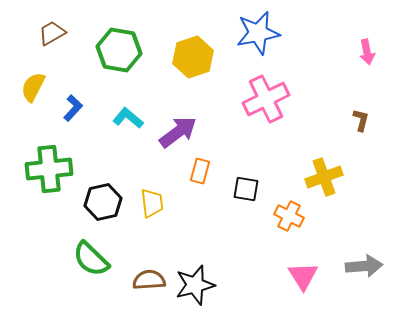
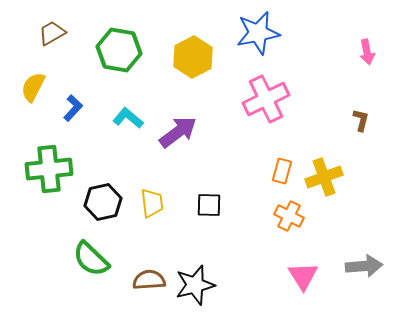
yellow hexagon: rotated 9 degrees counterclockwise
orange rectangle: moved 82 px right
black square: moved 37 px left, 16 px down; rotated 8 degrees counterclockwise
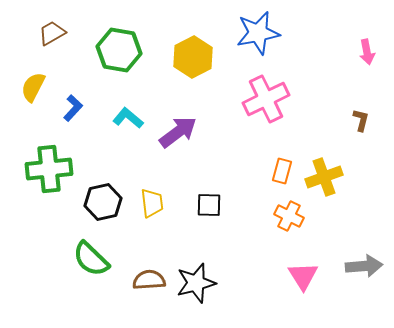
black star: moved 1 px right, 2 px up
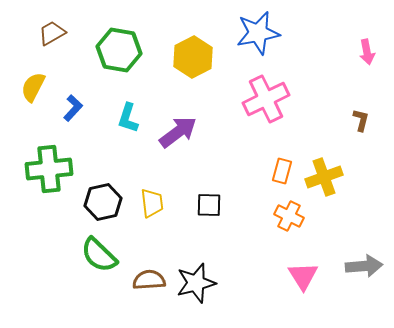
cyan L-shape: rotated 112 degrees counterclockwise
green semicircle: moved 8 px right, 4 px up
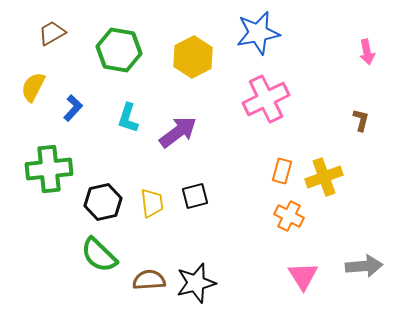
black square: moved 14 px left, 9 px up; rotated 16 degrees counterclockwise
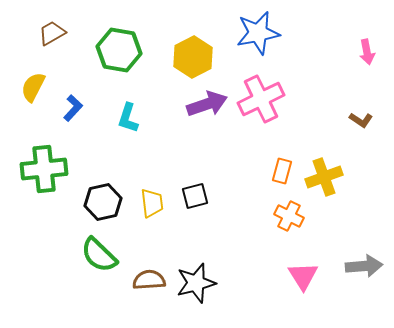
pink cross: moved 5 px left
brown L-shape: rotated 110 degrees clockwise
purple arrow: moved 29 px right, 28 px up; rotated 18 degrees clockwise
green cross: moved 5 px left
